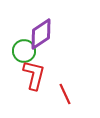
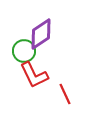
red L-shape: rotated 140 degrees clockwise
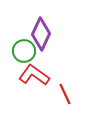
purple diamond: rotated 32 degrees counterclockwise
red L-shape: rotated 152 degrees clockwise
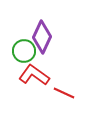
purple diamond: moved 1 px right, 3 px down
red line: moved 1 px left, 1 px up; rotated 40 degrees counterclockwise
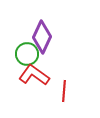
green circle: moved 3 px right, 3 px down
red line: moved 2 px up; rotated 70 degrees clockwise
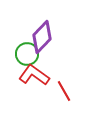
purple diamond: rotated 20 degrees clockwise
red line: rotated 35 degrees counterclockwise
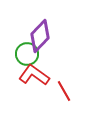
purple diamond: moved 2 px left, 1 px up
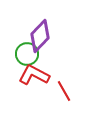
red L-shape: rotated 8 degrees counterclockwise
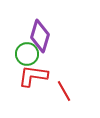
purple diamond: rotated 28 degrees counterclockwise
red L-shape: moved 1 px left, 1 px down; rotated 20 degrees counterclockwise
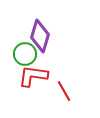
green circle: moved 2 px left
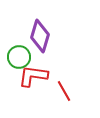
green circle: moved 6 px left, 3 px down
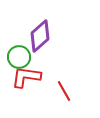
purple diamond: rotated 32 degrees clockwise
red L-shape: moved 7 px left, 1 px down
